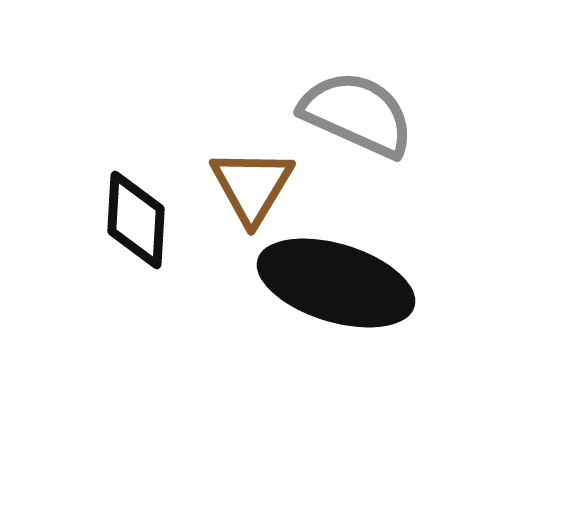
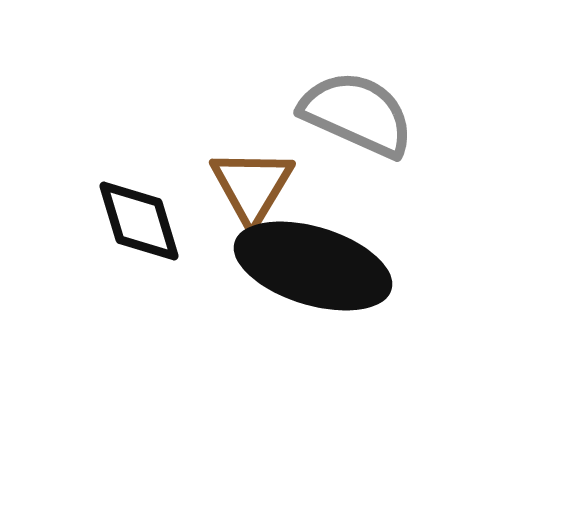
black diamond: moved 3 px right, 1 px down; rotated 20 degrees counterclockwise
black ellipse: moved 23 px left, 17 px up
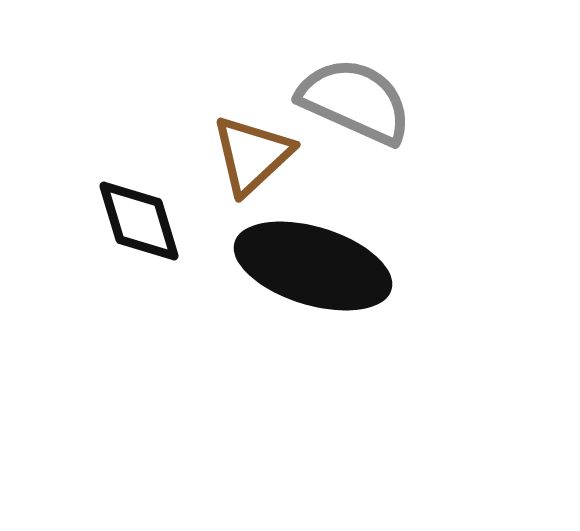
gray semicircle: moved 2 px left, 13 px up
brown triangle: moved 31 px up; rotated 16 degrees clockwise
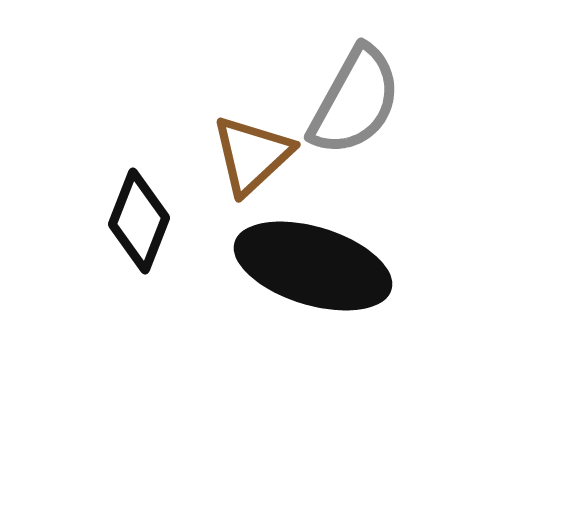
gray semicircle: rotated 95 degrees clockwise
black diamond: rotated 38 degrees clockwise
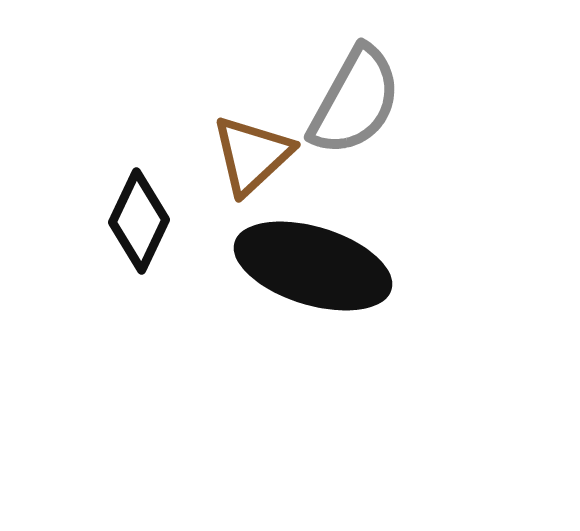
black diamond: rotated 4 degrees clockwise
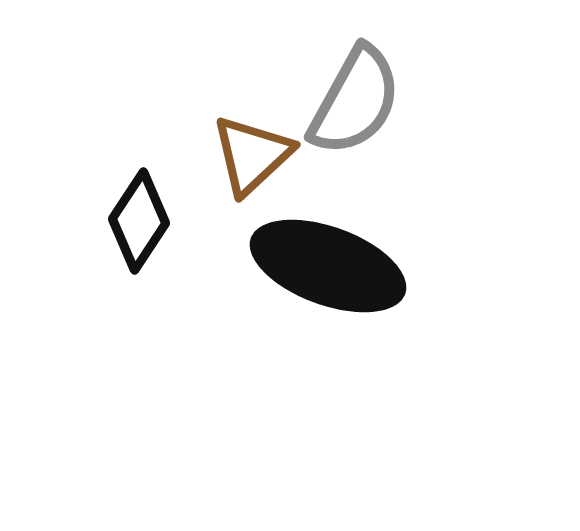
black diamond: rotated 8 degrees clockwise
black ellipse: moved 15 px right; rotated 3 degrees clockwise
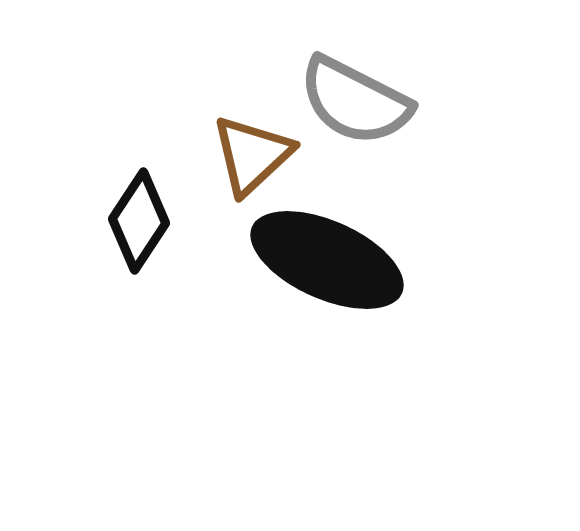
gray semicircle: rotated 88 degrees clockwise
black ellipse: moved 1 px left, 6 px up; rotated 4 degrees clockwise
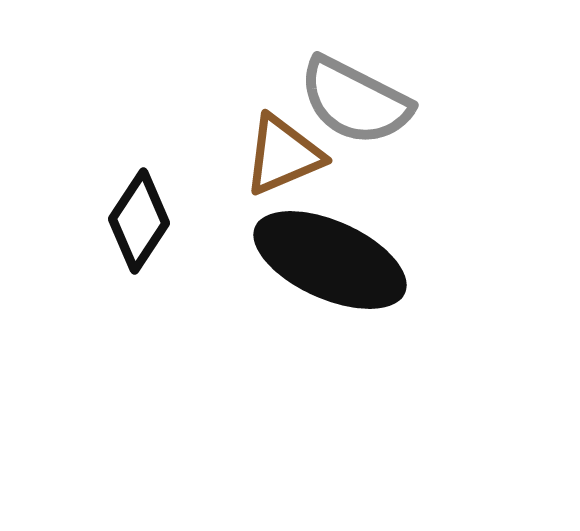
brown triangle: moved 31 px right; rotated 20 degrees clockwise
black ellipse: moved 3 px right
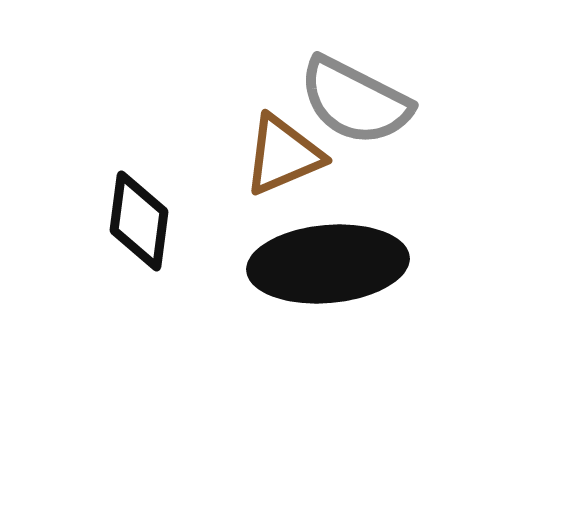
black diamond: rotated 26 degrees counterclockwise
black ellipse: moved 2 px left, 4 px down; rotated 29 degrees counterclockwise
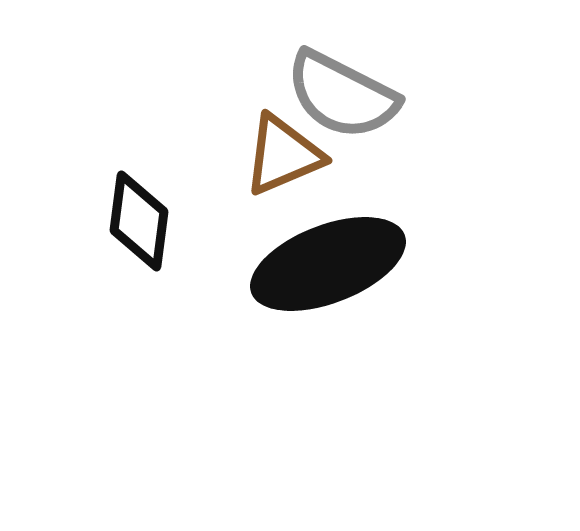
gray semicircle: moved 13 px left, 6 px up
black ellipse: rotated 16 degrees counterclockwise
